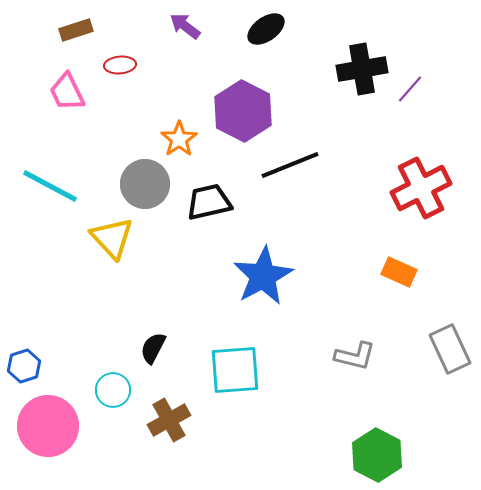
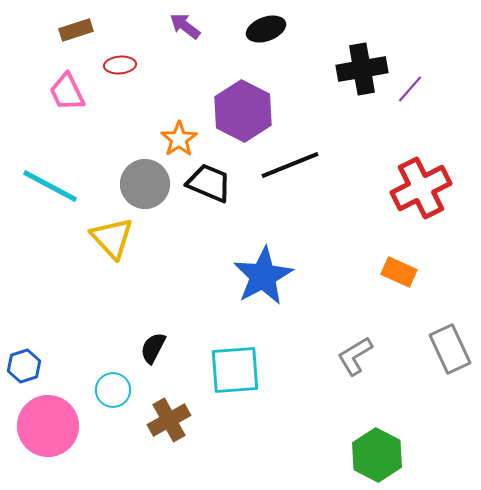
black ellipse: rotated 15 degrees clockwise
black trapezoid: moved 19 px up; rotated 36 degrees clockwise
gray L-shape: rotated 135 degrees clockwise
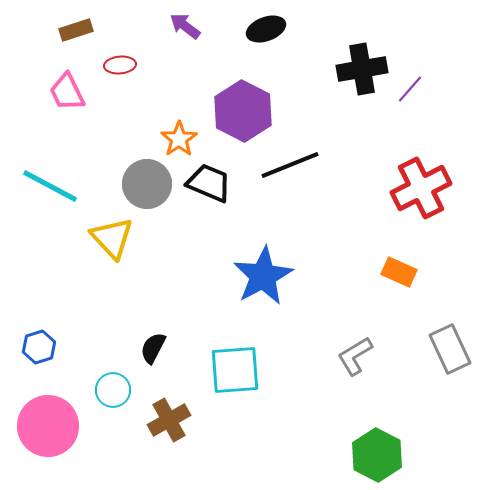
gray circle: moved 2 px right
blue hexagon: moved 15 px right, 19 px up
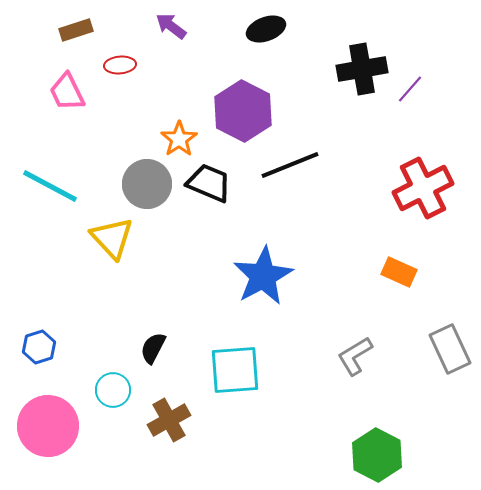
purple arrow: moved 14 px left
red cross: moved 2 px right
